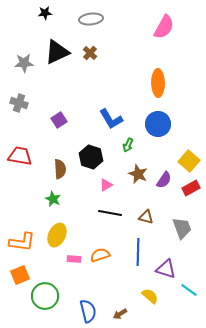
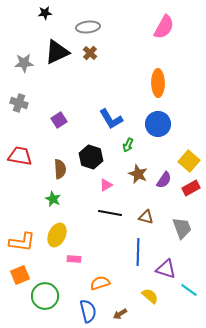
gray ellipse: moved 3 px left, 8 px down
orange semicircle: moved 28 px down
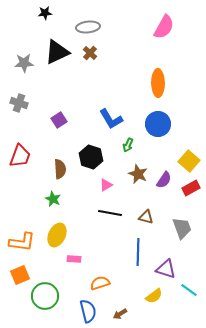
red trapezoid: rotated 100 degrees clockwise
yellow semicircle: moved 4 px right; rotated 102 degrees clockwise
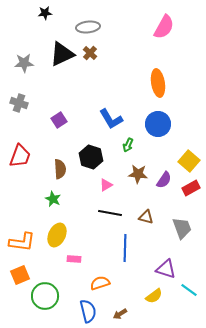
black triangle: moved 5 px right, 2 px down
orange ellipse: rotated 8 degrees counterclockwise
brown star: rotated 18 degrees counterclockwise
blue line: moved 13 px left, 4 px up
